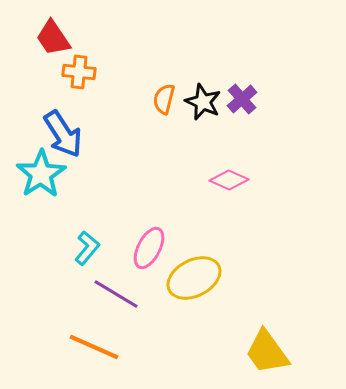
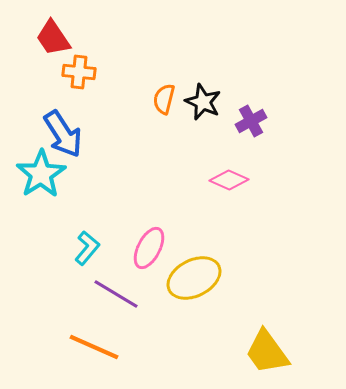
purple cross: moved 9 px right, 22 px down; rotated 12 degrees clockwise
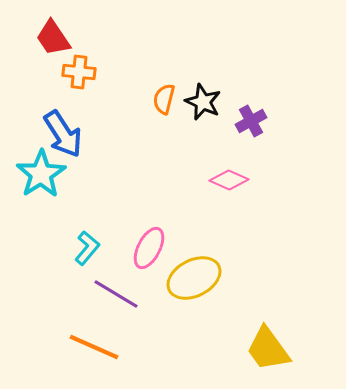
yellow trapezoid: moved 1 px right, 3 px up
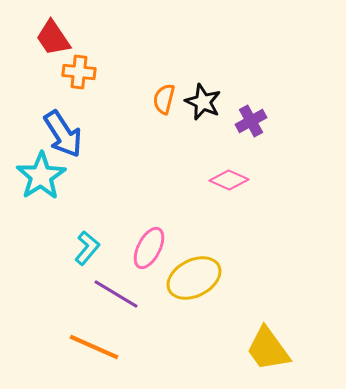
cyan star: moved 2 px down
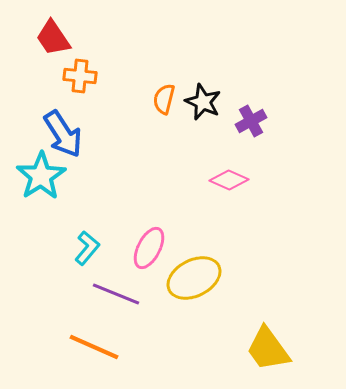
orange cross: moved 1 px right, 4 px down
purple line: rotated 9 degrees counterclockwise
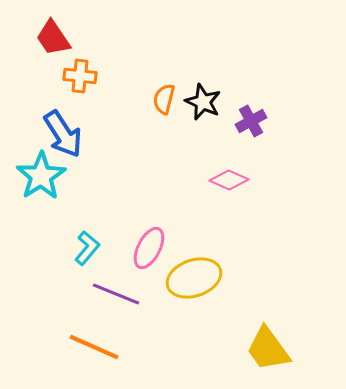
yellow ellipse: rotated 8 degrees clockwise
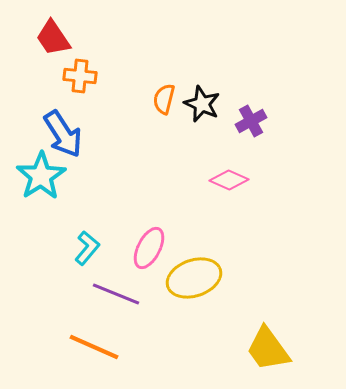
black star: moved 1 px left, 2 px down
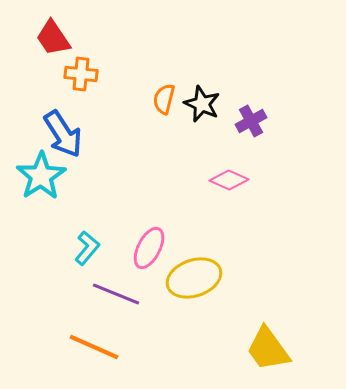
orange cross: moved 1 px right, 2 px up
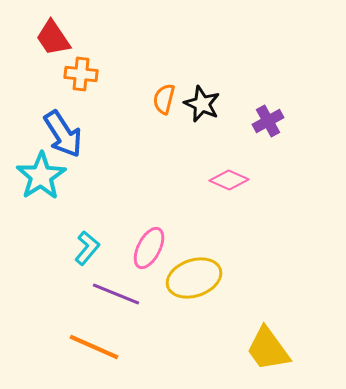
purple cross: moved 17 px right
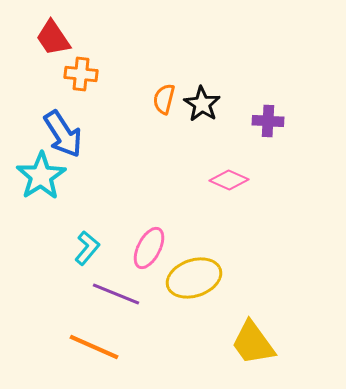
black star: rotated 9 degrees clockwise
purple cross: rotated 32 degrees clockwise
yellow trapezoid: moved 15 px left, 6 px up
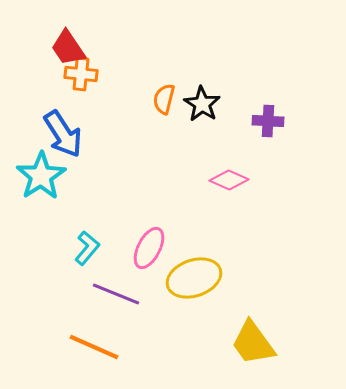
red trapezoid: moved 15 px right, 10 px down
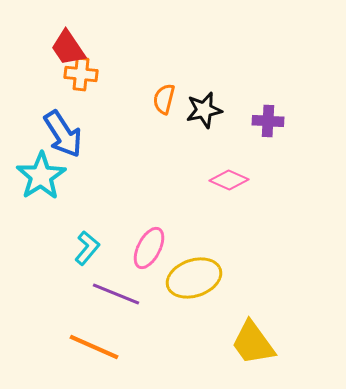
black star: moved 2 px right, 6 px down; rotated 27 degrees clockwise
